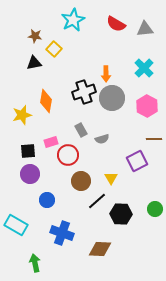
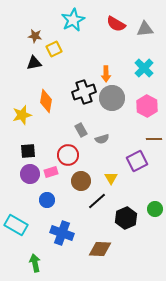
yellow square: rotated 21 degrees clockwise
pink rectangle: moved 30 px down
black hexagon: moved 5 px right, 4 px down; rotated 25 degrees counterclockwise
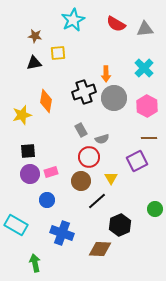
yellow square: moved 4 px right, 4 px down; rotated 21 degrees clockwise
gray circle: moved 2 px right
brown line: moved 5 px left, 1 px up
red circle: moved 21 px right, 2 px down
black hexagon: moved 6 px left, 7 px down
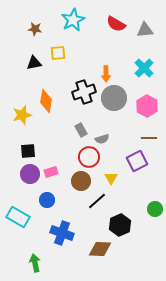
gray triangle: moved 1 px down
brown star: moved 7 px up
cyan rectangle: moved 2 px right, 8 px up
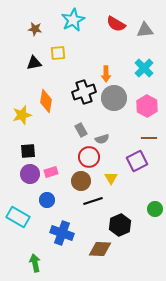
black line: moved 4 px left; rotated 24 degrees clockwise
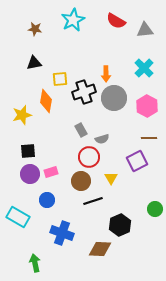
red semicircle: moved 3 px up
yellow square: moved 2 px right, 26 px down
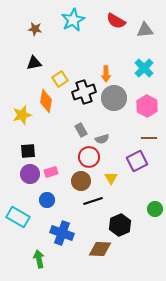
yellow square: rotated 28 degrees counterclockwise
green arrow: moved 4 px right, 4 px up
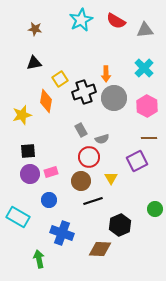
cyan star: moved 8 px right
blue circle: moved 2 px right
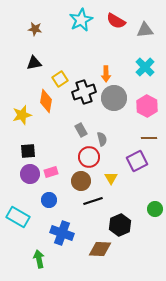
cyan cross: moved 1 px right, 1 px up
gray semicircle: rotated 88 degrees counterclockwise
